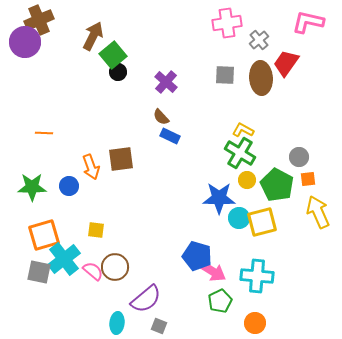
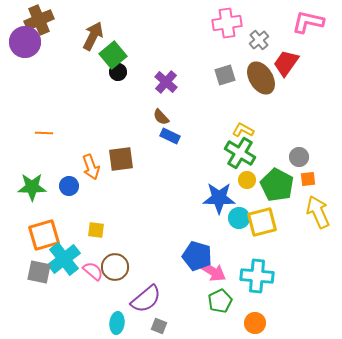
gray square at (225, 75): rotated 20 degrees counterclockwise
brown ellipse at (261, 78): rotated 28 degrees counterclockwise
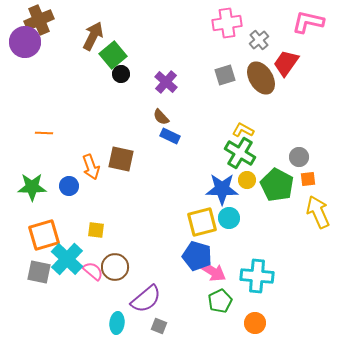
black circle at (118, 72): moved 3 px right, 2 px down
brown square at (121, 159): rotated 20 degrees clockwise
blue star at (219, 198): moved 3 px right, 9 px up
cyan circle at (239, 218): moved 10 px left
yellow square at (262, 222): moved 60 px left
cyan cross at (64, 259): moved 3 px right; rotated 8 degrees counterclockwise
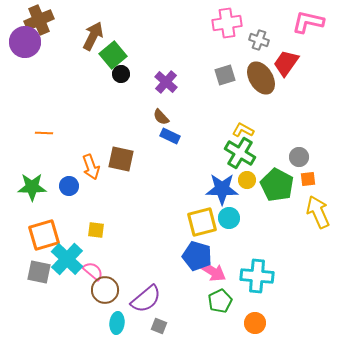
gray cross at (259, 40): rotated 30 degrees counterclockwise
brown circle at (115, 267): moved 10 px left, 23 px down
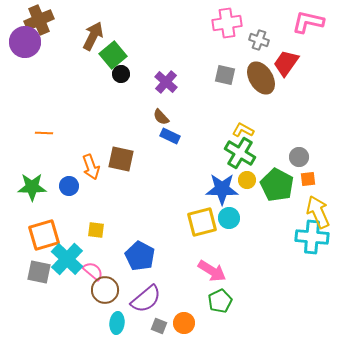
gray square at (225, 75): rotated 30 degrees clockwise
blue pentagon at (197, 256): moved 57 px left; rotated 12 degrees clockwise
cyan cross at (257, 276): moved 55 px right, 39 px up
orange circle at (255, 323): moved 71 px left
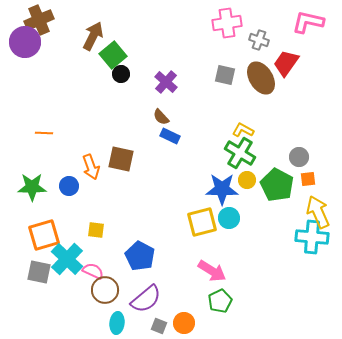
pink semicircle at (93, 271): rotated 15 degrees counterclockwise
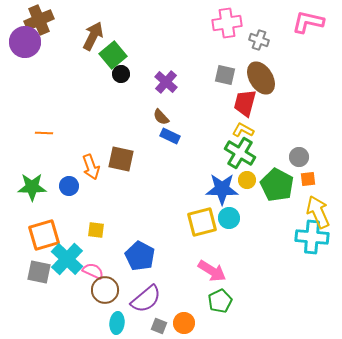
red trapezoid at (286, 63): moved 41 px left, 40 px down; rotated 20 degrees counterclockwise
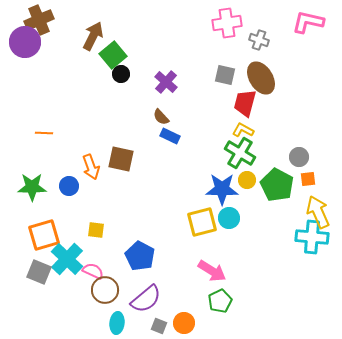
gray square at (39, 272): rotated 10 degrees clockwise
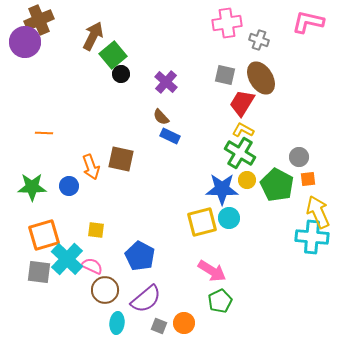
red trapezoid at (245, 103): moved 3 px left; rotated 16 degrees clockwise
pink semicircle at (93, 271): moved 1 px left, 5 px up
gray square at (39, 272): rotated 15 degrees counterclockwise
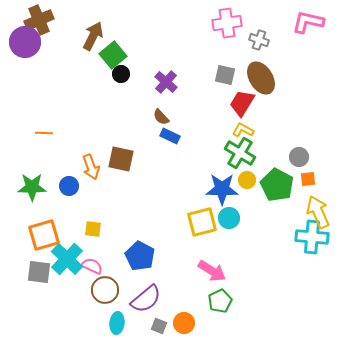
yellow square at (96, 230): moved 3 px left, 1 px up
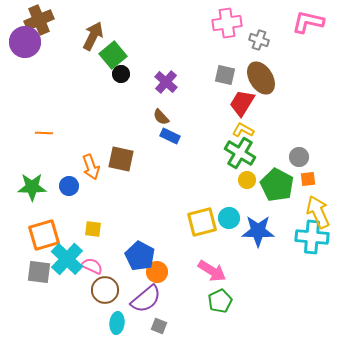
blue star at (222, 189): moved 36 px right, 42 px down
orange circle at (184, 323): moved 27 px left, 51 px up
